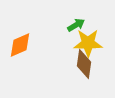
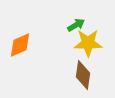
brown diamond: moved 1 px left, 11 px down
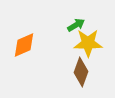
orange diamond: moved 4 px right
brown diamond: moved 2 px left, 3 px up; rotated 12 degrees clockwise
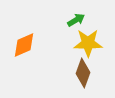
green arrow: moved 5 px up
brown diamond: moved 2 px right, 1 px down
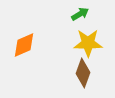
green arrow: moved 4 px right, 6 px up
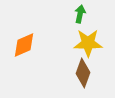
green arrow: rotated 48 degrees counterclockwise
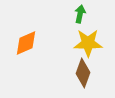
orange diamond: moved 2 px right, 2 px up
